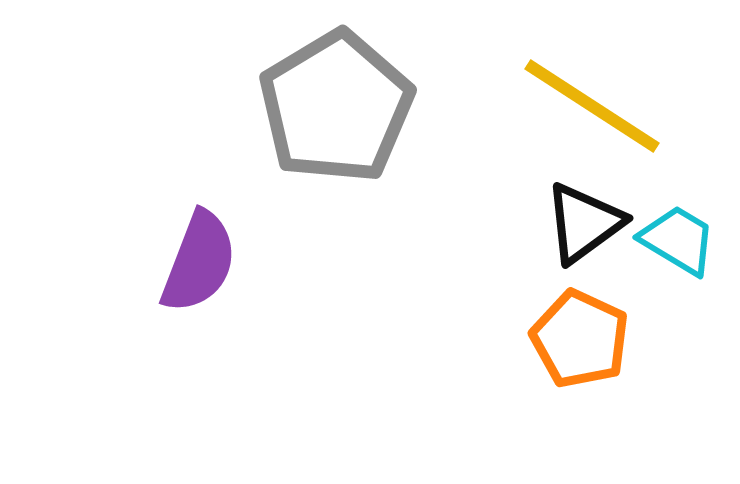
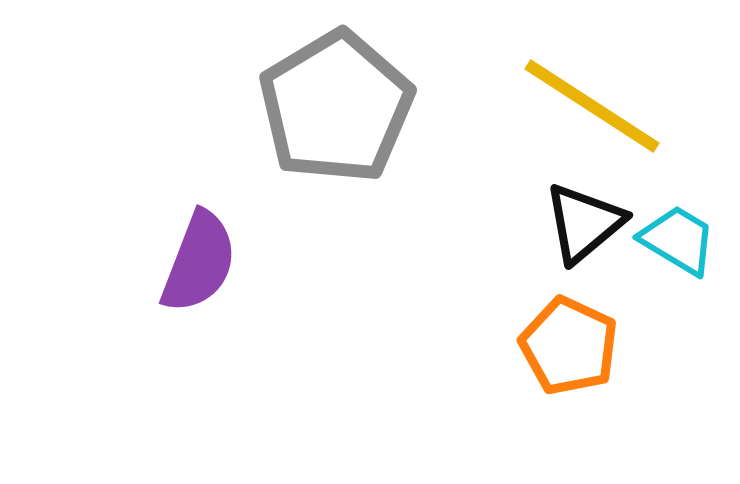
black triangle: rotated 4 degrees counterclockwise
orange pentagon: moved 11 px left, 7 px down
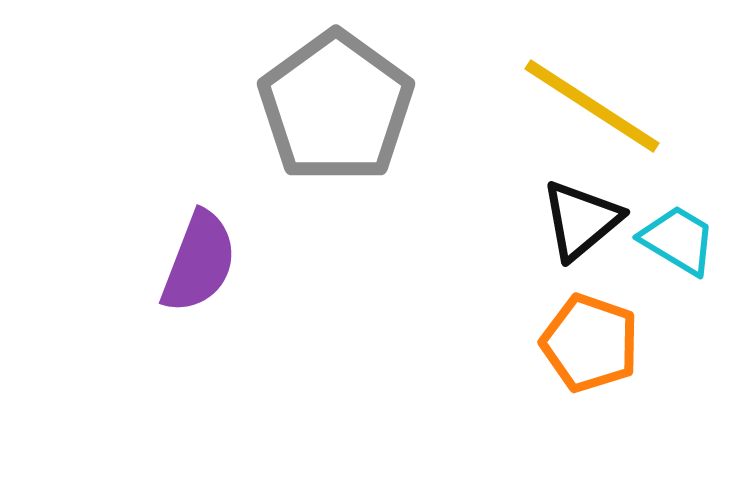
gray pentagon: rotated 5 degrees counterclockwise
black triangle: moved 3 px left, 3 px up
orange pentagon: moved 21 px right, 3 px up; rotated 6 degrees counterclockwise
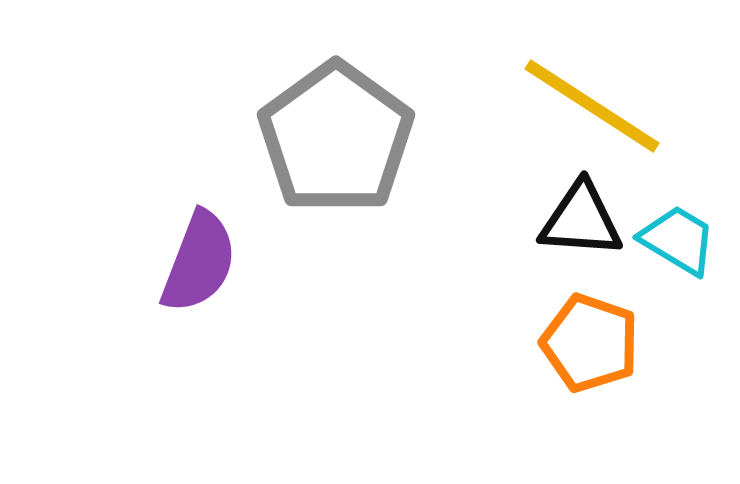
gray pentagon: moved 31 px down
black triangle: rotated 44 degrees clockwise
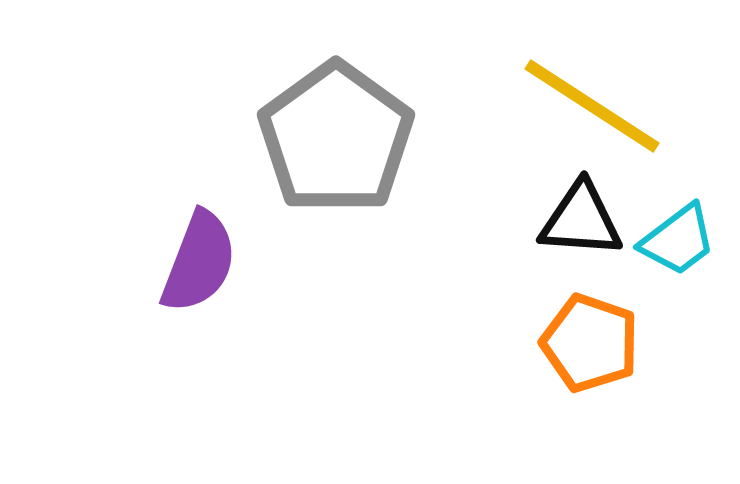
cyan trapezoid: rotated 112 degrees clockwise
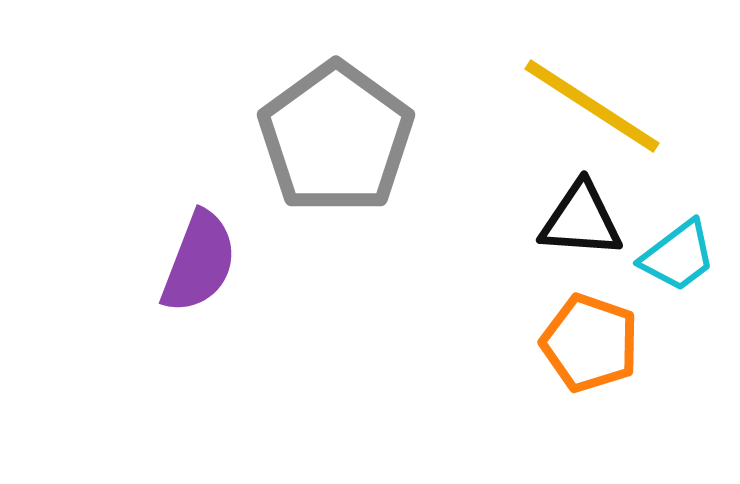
cyan trapezoid: moved 16 px down
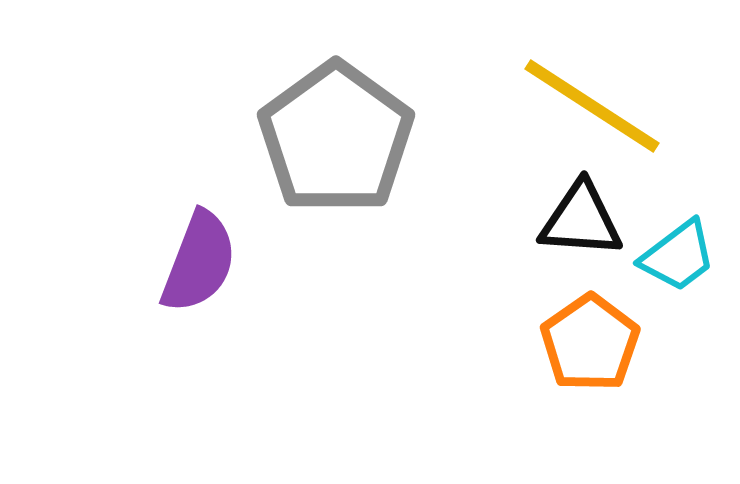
orange pentagon: rotated 18 degrees clockwise
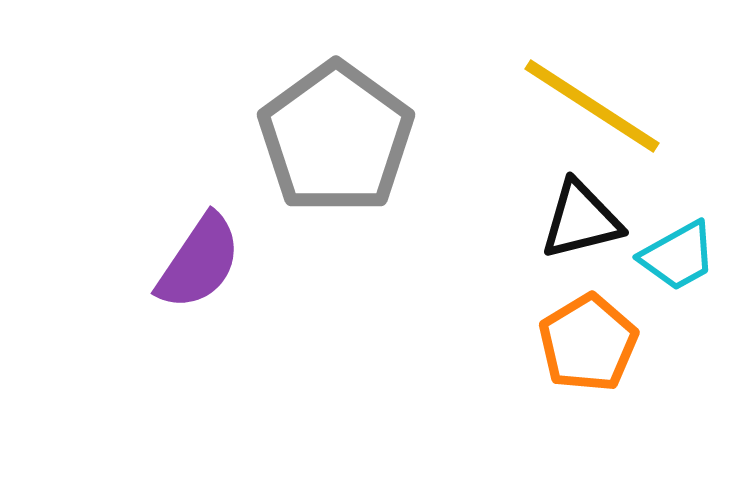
black triangle: rotated 18 degrees counterclockwise
cyan trapezoid: rotated 8 degrees clockwise
purple semicircle: rotated 13 degrees clockwise
orange pentagon: moved 2 px left; rotated 4 degrees clockwise
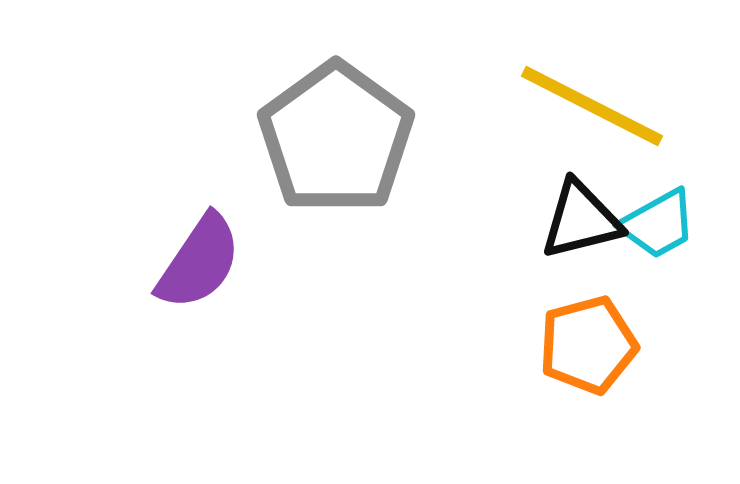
yellow line: rotated 6 degrees counterclockwise
cyan trapezoid: moved 20 px left, 32 px up
orange pentagon: moved 2 px down; rotated 16 degrees clockwise
